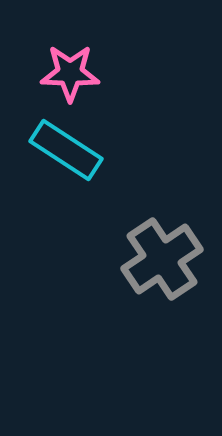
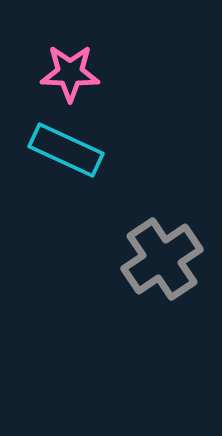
cyan rectangle: rotated 8 degrees counterclockwise
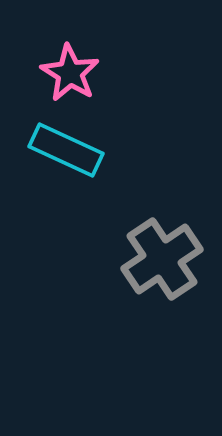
pink star: rotated 30 degrees clockwise
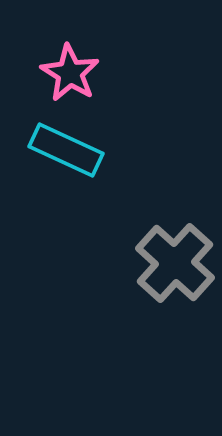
gray cross: moved 13 px right, 4 px down; rotated 14 degrees counterclockwise
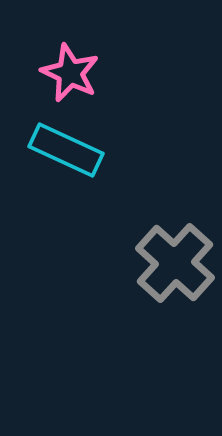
pink star: rotated 6 degrees counterclockwise
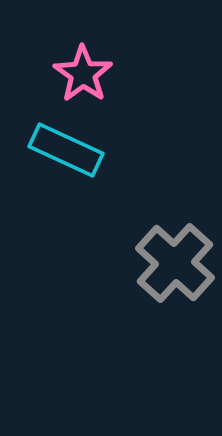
pink star: moved 13 px right, 1 px down; rotated 10 degrees clockwise
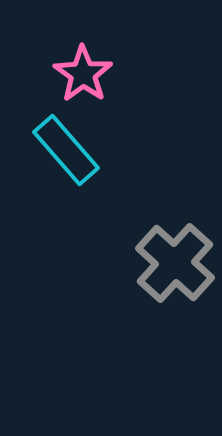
cyan rectangle: rotated 24 degrees clockwise
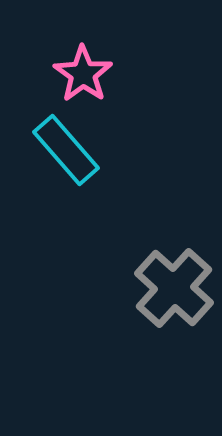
gray cross: moved 1 px left, 25 px down
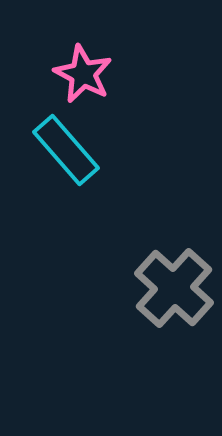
pink star: rotated 8 degrees counterclockwise
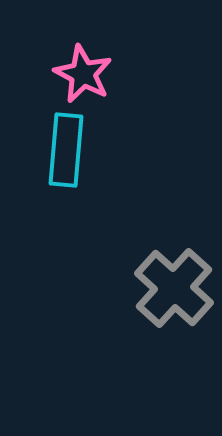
cyan rectangle: rotated 46 degrees clockwise
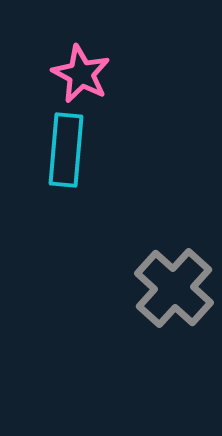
pink star: moved 2 px left
